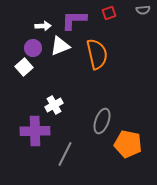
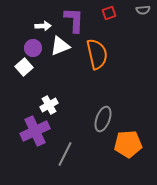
purple L-shape: rotated 92 degrees clockwise
white cross: moved 5 px left
gray ellipse: moved 1 px right, 2 px up
purple cross: rotated 24 degrees counterclockwise
orange pentagon: rotated 16 degrees counterclockwise
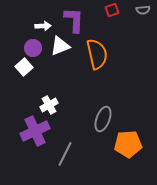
red square: moved 3 px right, 3 px up
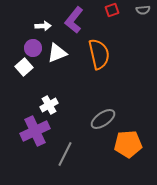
purple L-shape: rotated 144 degrees counterclockwise
white triangle: moved 3 px left, 7 px down
orange semicircle: moved 2 px right
gray ellipse: rotated 35 degrees clockwise
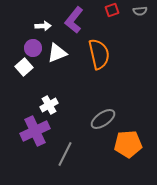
gray semicircle: moved 3 px left, 1 px down
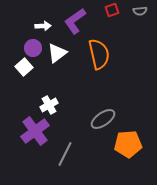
purple L-shape: moved 1 px right, 1 px down; rotated 16 degrees clockwise
white triangle: rotated 15 degrees counterclockwise
purple cross: rotated 12 degrees counterclockwise
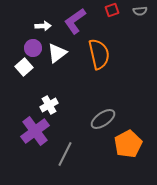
orange pentagon: rotated 24 degrees counterclockwise
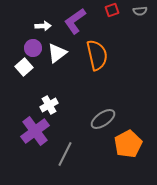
orange semicircle: moved 2 px left, 1 px down
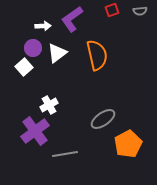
purple L-shape: moved 3 px left, 2 px up
gray line: rotated 55 degrees clockwise
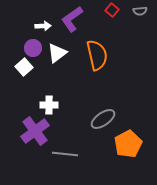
red square: rotated 32 degrees counterclockwise
white cross: rotated 30 degrees clockwise
gray line: rotated 15 degrees clockwise
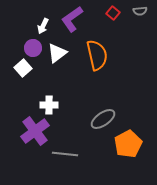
red square: moved 1 px right, 3 px down
white arrow: rotated 119 degrees clockwise
white square: moved 1 px left, 1 px down
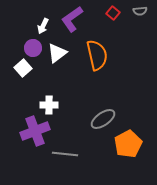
purple cross: rotated 16 degrees clockwise
